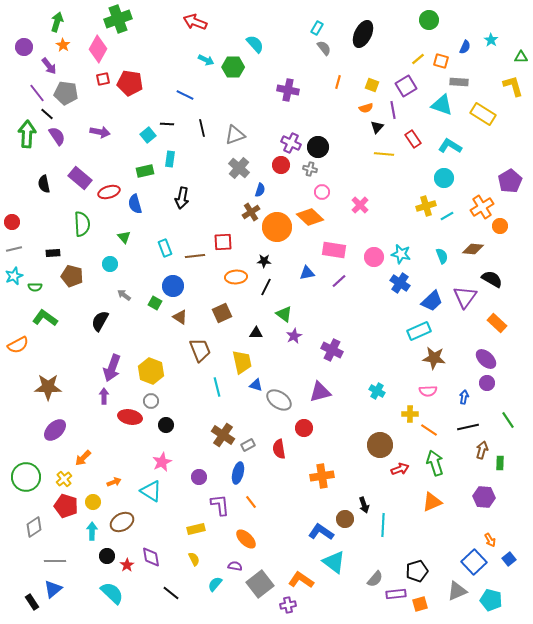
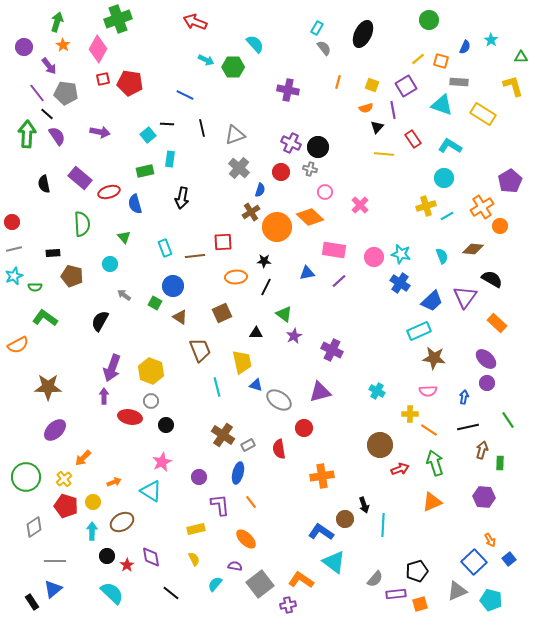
red circle at (281, 165): moved 7 px down
pink circle at (322, 192): moved 3 px right
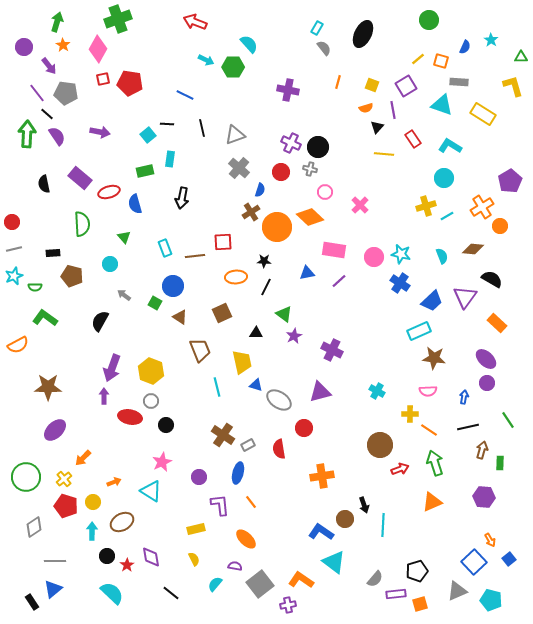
cyan semicircle at (255, 44): moved 6 px left
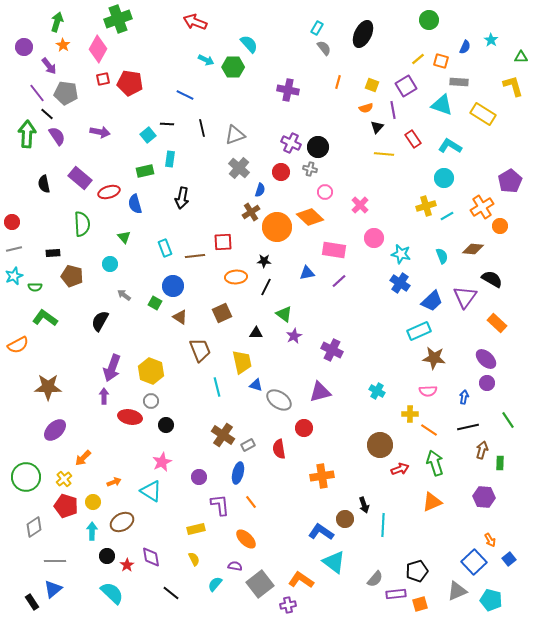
pink circle at (374, 257): moved 19 px up
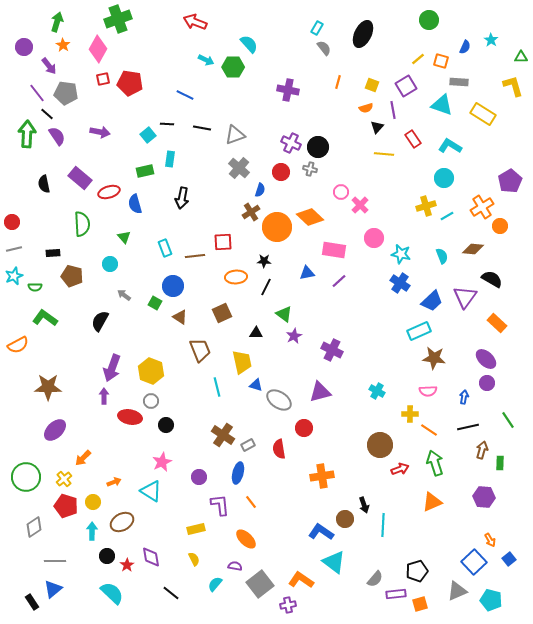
black line at (202, 128): rotated 66 degrees counterclockwise
pink circle at (325, 192): moved 16 px right
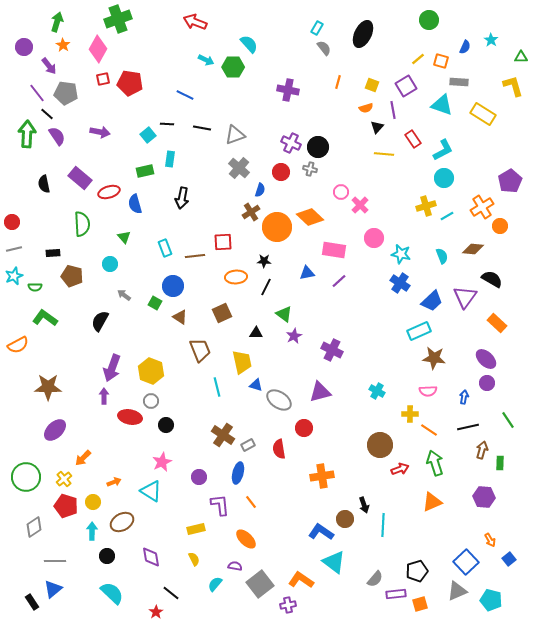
cyan L-shape at (450, 146): moved 7 px left, 4 px down; rotated 120 degrees clockwise
blue square at (474, 562): moved 8 px left
red star at (127, 565): moved 29 px right, 47 px down
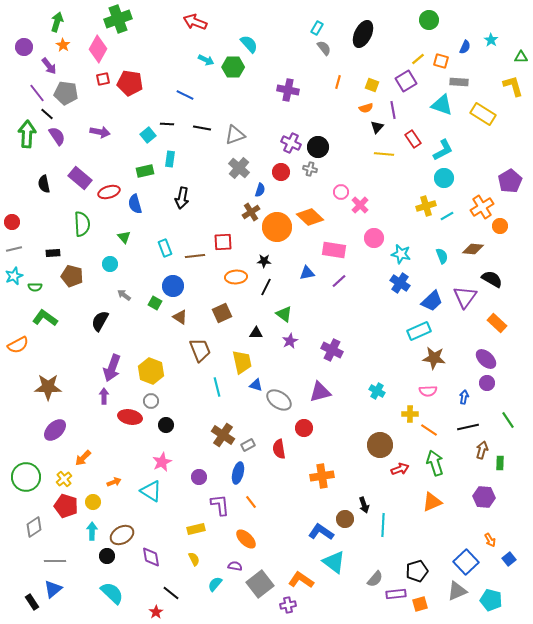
purple square at (406, 86): moved 5 px up
purple star at (294, 336): moved 4 px left, 5 px down
brown ellipse at (122, 522): moved 13 px down
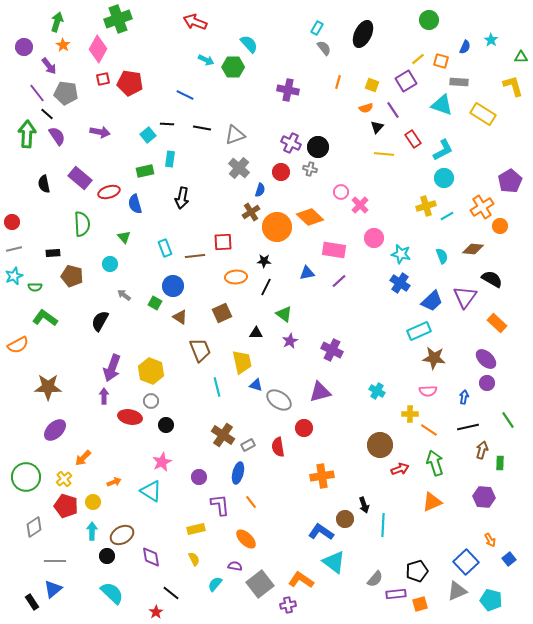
purple line at (393, 110): rotated 24 degrees counterclockwise
red semicircle at (279, 449): moved 1 px left, 2 px up
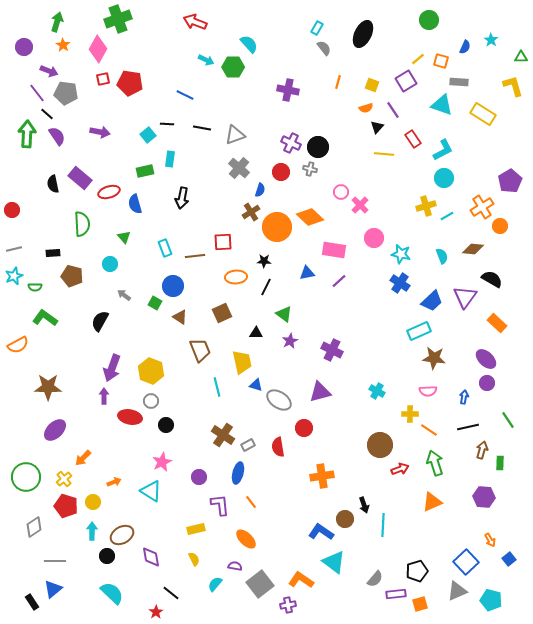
purple arrow at (49, 66): moved 5 px down; rotated 30 degrees counterclockwise
black semicircle at (44, 184): moved 9 px right
red circle at (12, 222): moved 12 px up
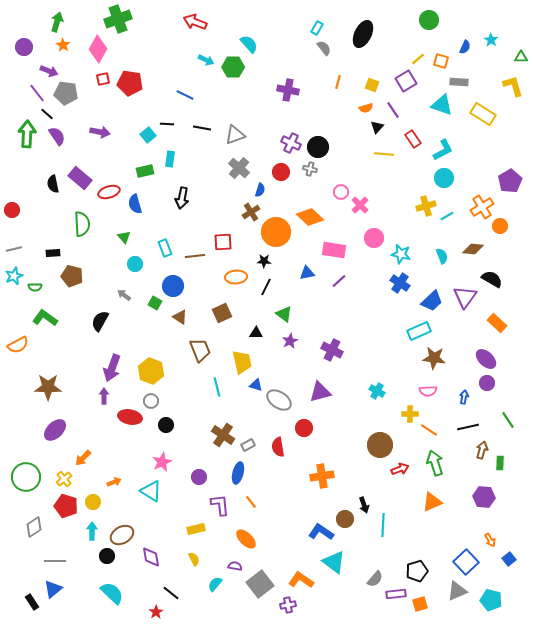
orange circle at (277, 227): moved 1 px left, 5 px down
cyan circle at (110, 264): moved 25 px right
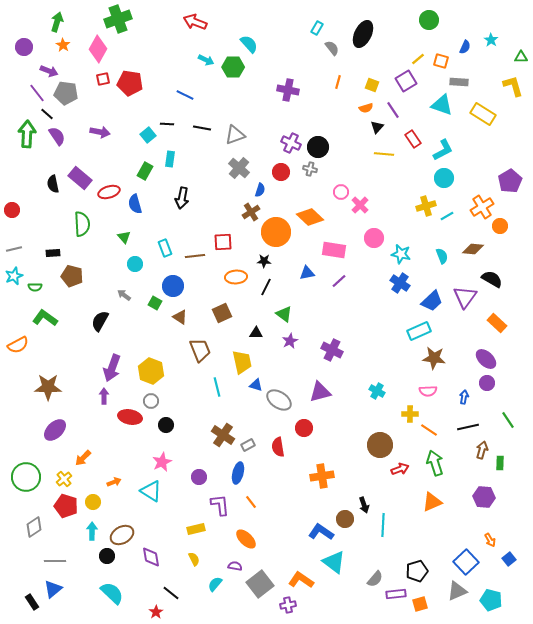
gray semicircle at (324, 48): moved 8 px right
green rectangle at (145, 171): rotated 48 degrees counterclockwise
